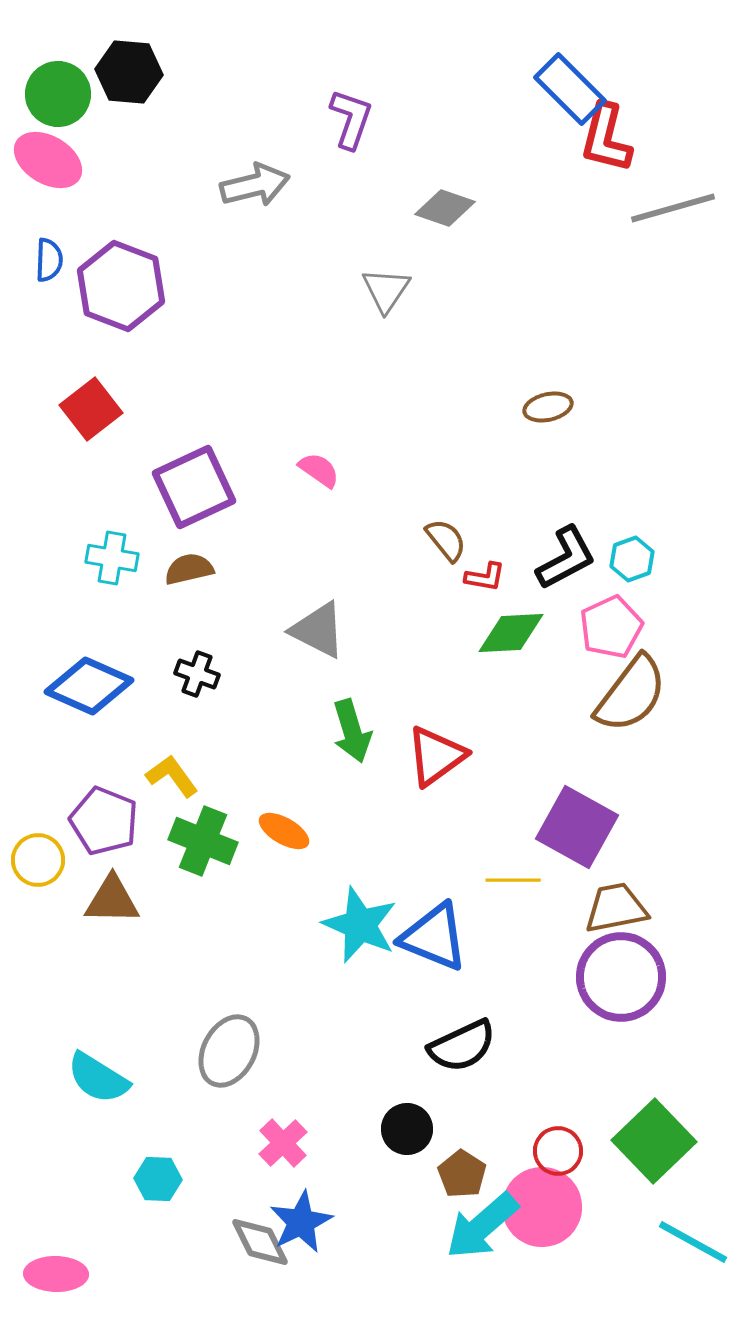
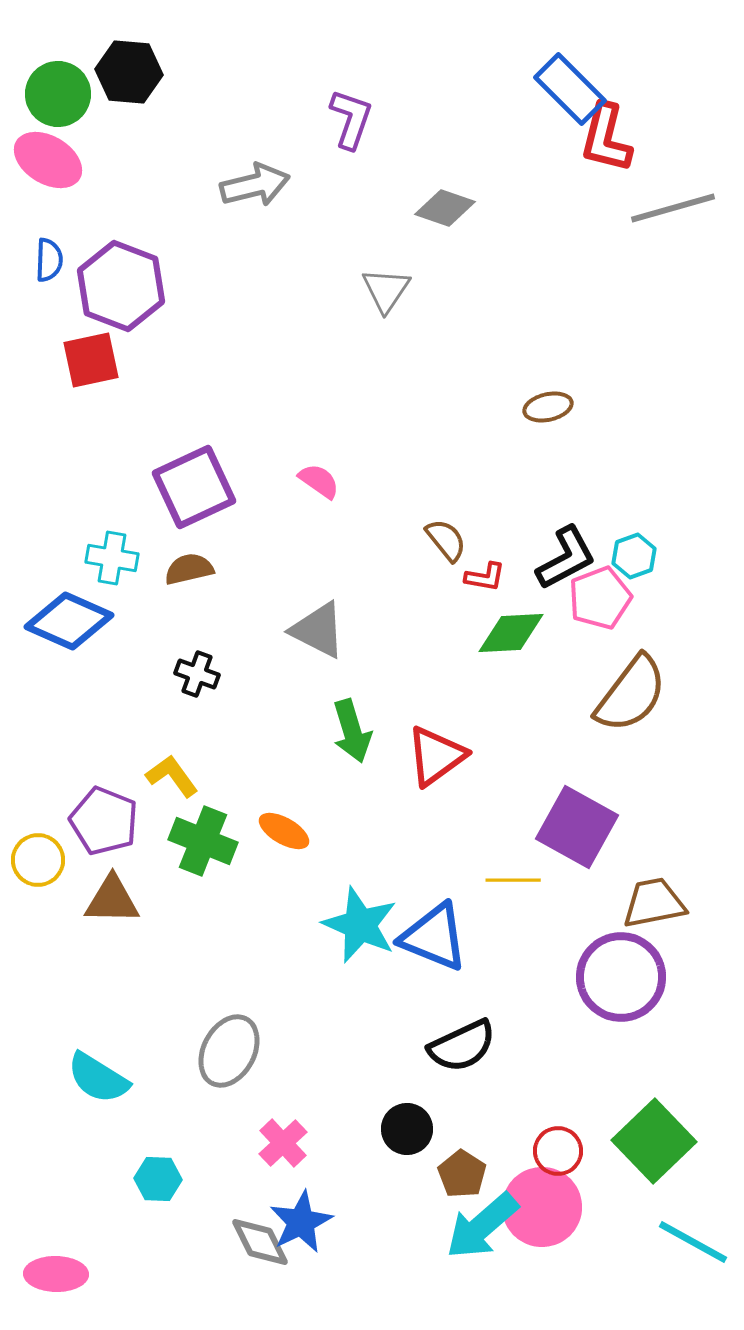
red square at (91, 409): moved 49 px up; rotated 26 degrees clockwise
pink semicircle at (319, 470): moved 11 px down
cyan hexagon at (632, 559): moved 2 px right, 3 px up
pink pentagon at (611, 627): moved 11 px left, 29 px up; rotated 4 degrees clockwise
blue diamond at (89, 686): moved 20 px left, 65 px up
brown trapezoid at (616, 908): moved 38 px right, 5 px up
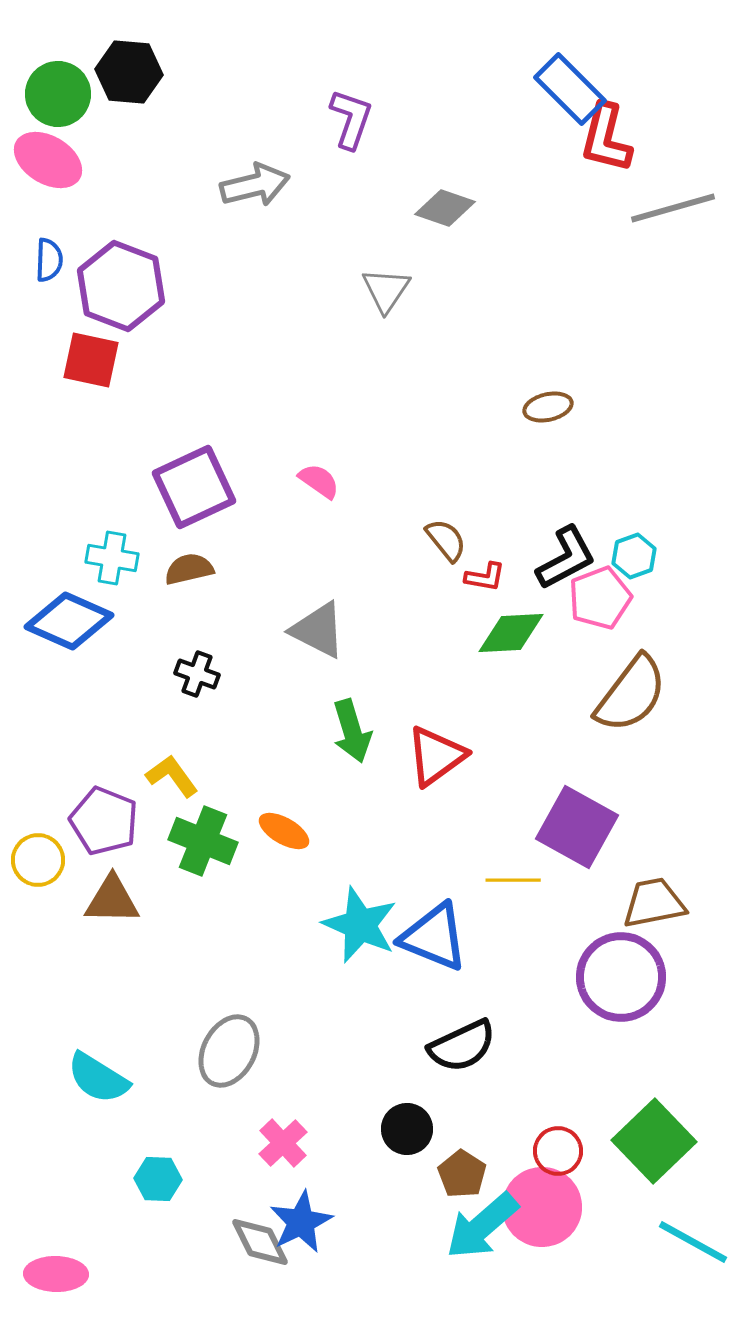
red square at (91, 360): rotated 24 degrees clockwise
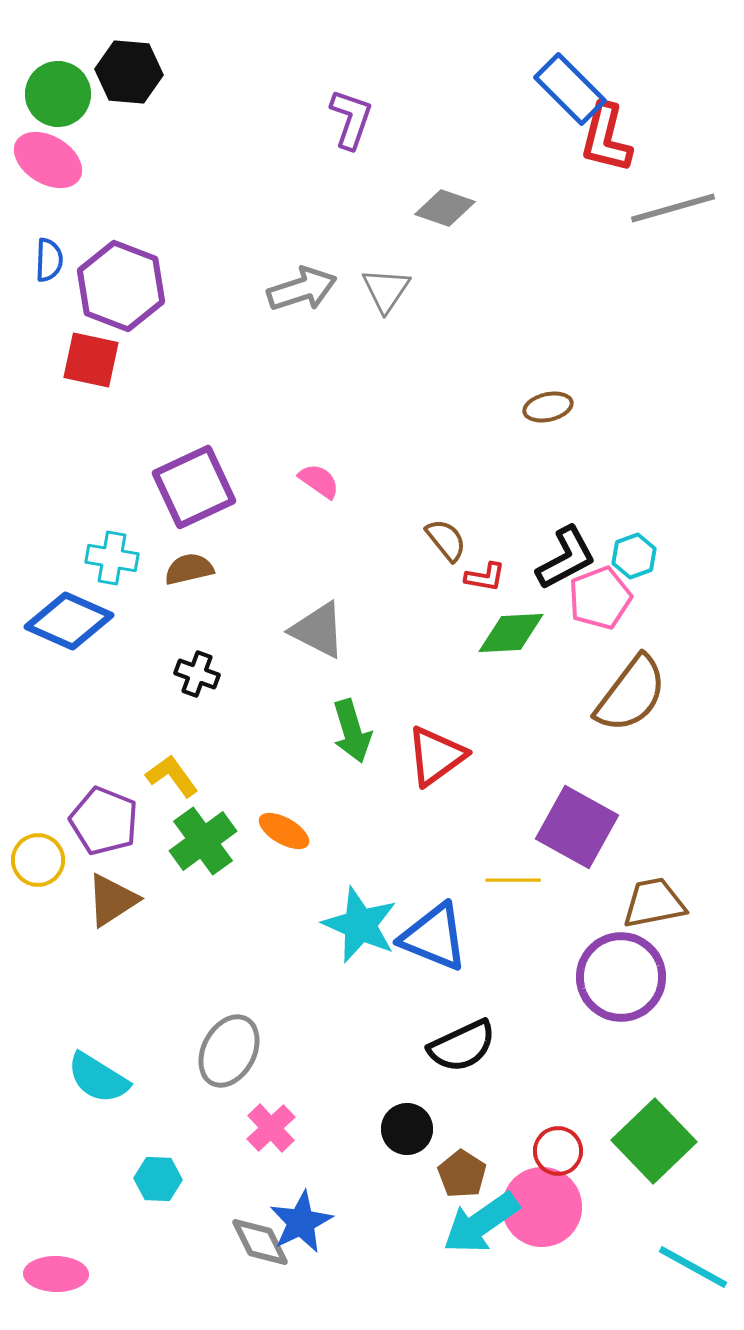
gray arrow at (255, 185): moved 47 px right, 104 px down; rotated 4 degrees counterclockwise
green cross at (203, 841): rotated 32 degrees clockwise
brown triangle at (112, 900): rotated 34 degrees counterclockwise
pink cross at (283, 1143): moved 12 px left, 15 px up
cyan arrow at (482, 1226): moved 1 px left, 3 px up; rotated 6 degrees clockwise
cyan line at (693, 1242): moved 25 px down
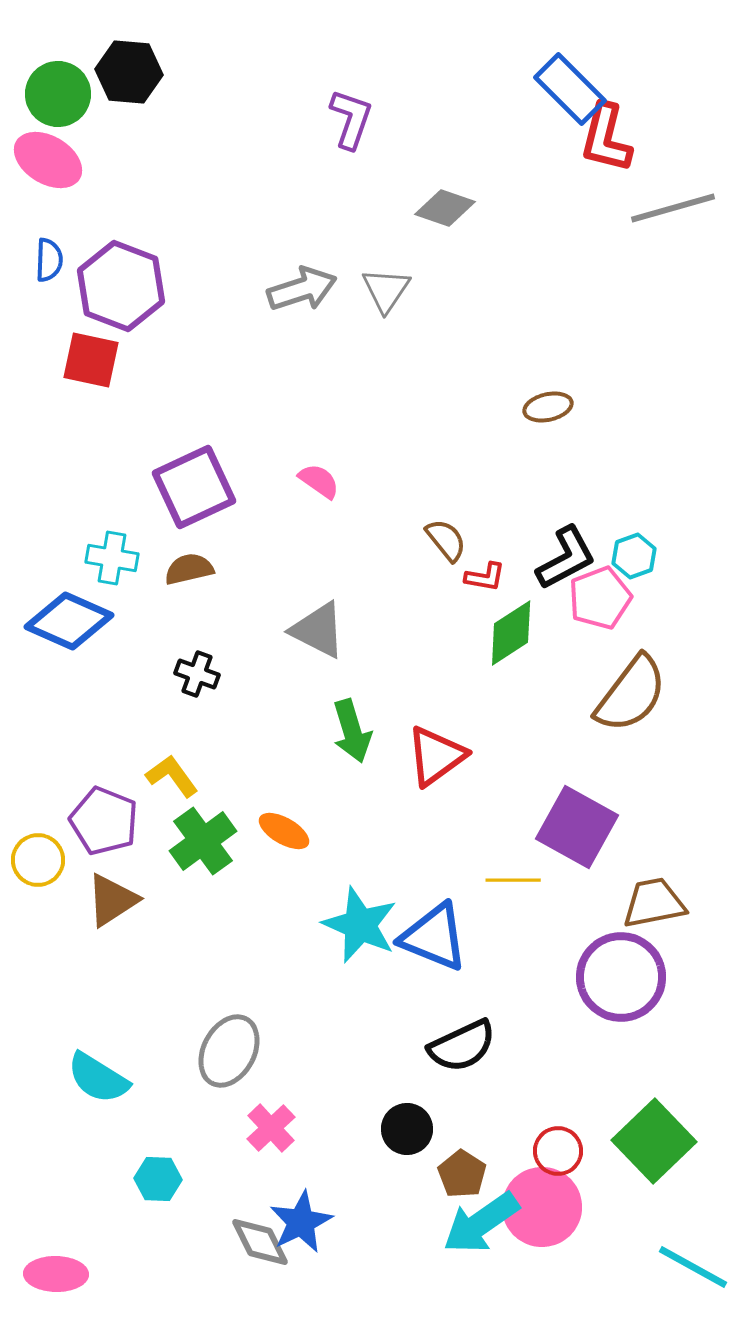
green diamond at (511, 633): rotated 30 degrees counterclockwise
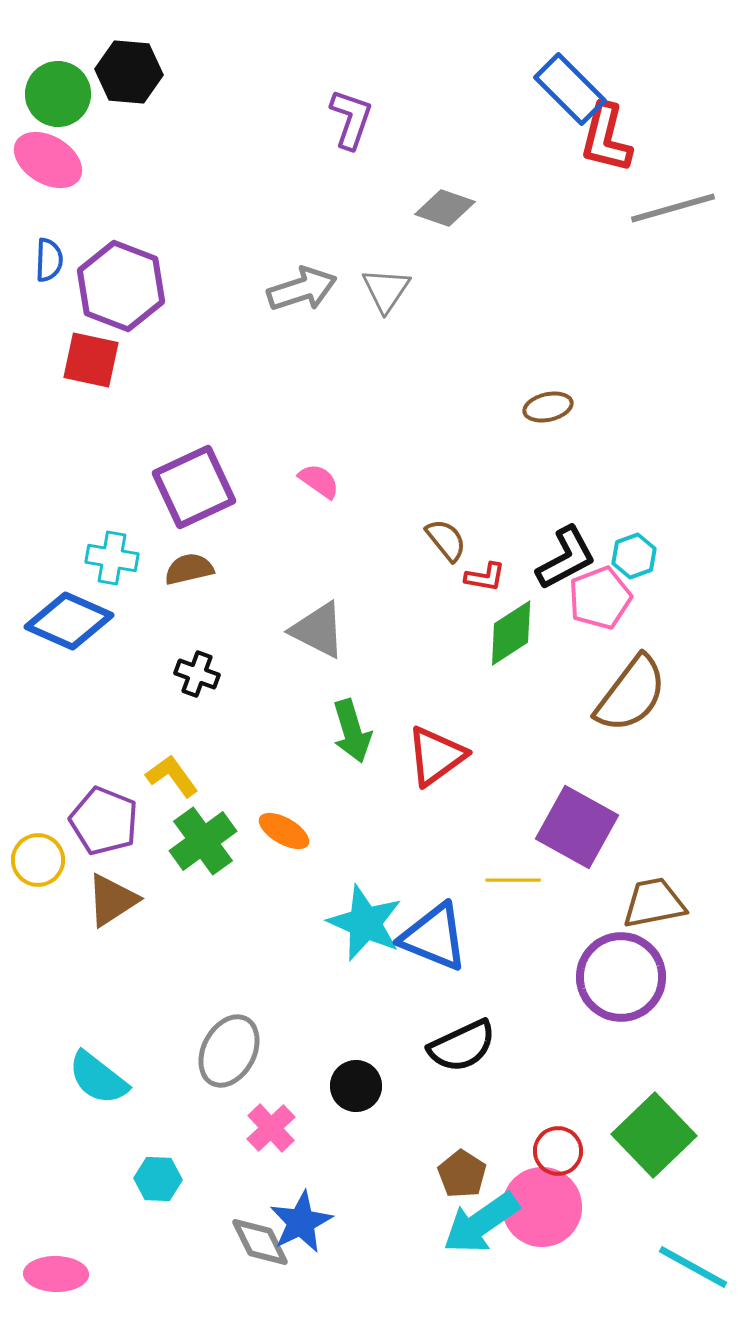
cyan star at (360, 925): moved 5 px right, 2 px up
cyan semicircle at (98, 1078): rotated 6 degrees clockwise
black circle at (407, 1129): moved 51 px left, 43 px up
green square at (654, 1141): moved 6 px up
